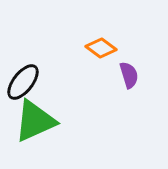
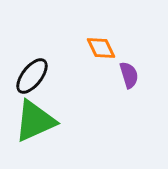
orange diamond: rotated 28 degrees clockwise
black ellipse: moved 9 px right, 6 px up
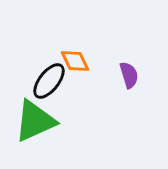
orange diamond: moved 26 px left, 13 px down
black ellipse: moved 17 px right, 5 px down
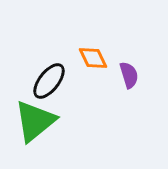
orange diamond: moved 18 px right, 3 px up
green triangle: rotated 15 degrees counterclockwise
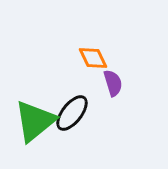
purple semicircle: moved 16 px left, 8 px down
black ellipse: moved 23 px right, 32 px down
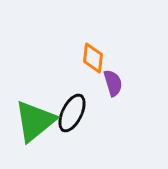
orange diamond: rotated 32 degrees clockwise
black ellipse: rotated 12 degrees counterclockwise
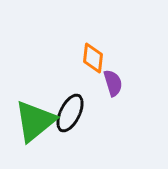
black ellipse: moved 2 px left
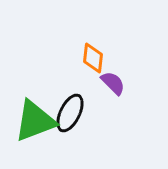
purple semicircle: rotated 28 degrees counterclockwise
green triangle: rotated 18 degrees clockwise
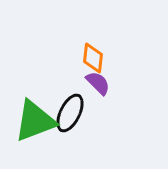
purple semicircle: moved 15 px left
